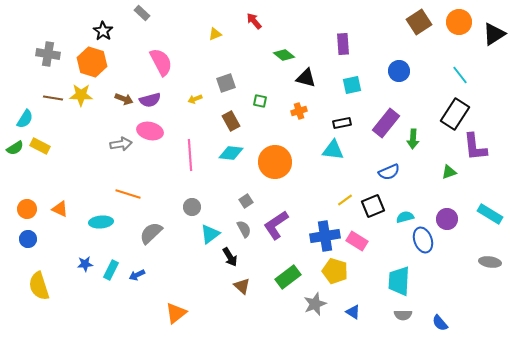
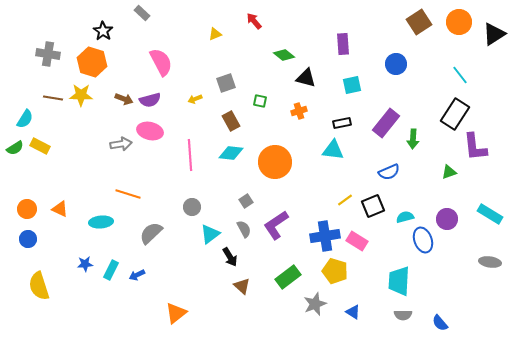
blue circle at (399, 71): moved 3 px left, 7 px up
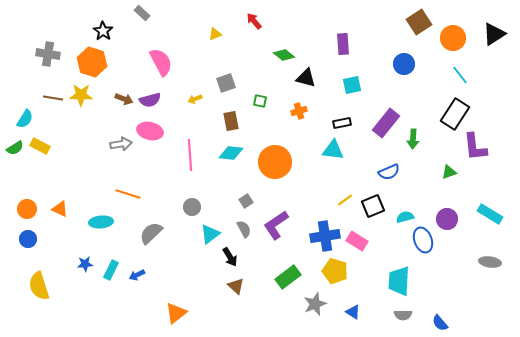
orange circle at (459, 22): moved 6 px left, 16 px down
blue circle at (396, 64): moved 8 px right
brown rectangle at (231, 121): rotated 18 degrees clockwise
brown triangle at (242, 286): moved 6 px left
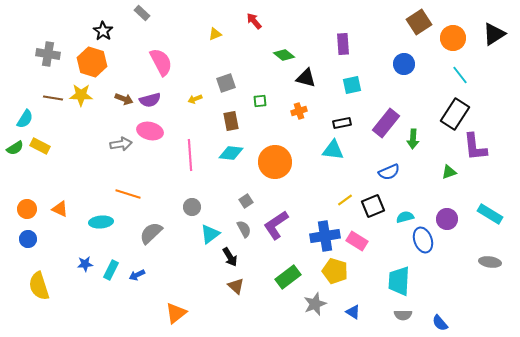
green square at (260, 101): rotated 16 degrees counterclockwise
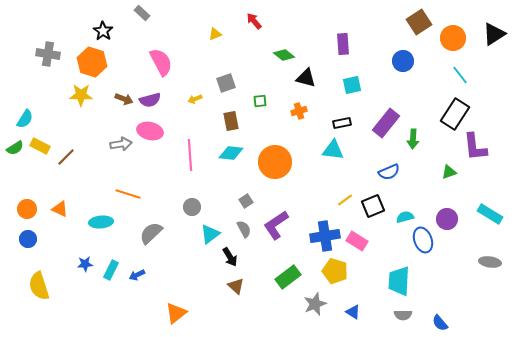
blue circle at (404, 64): moved 1 px left, 3 px up
brown line at (53, 98): moved 13 px right, 59 px down; rotated 54 degrees counterclockwise
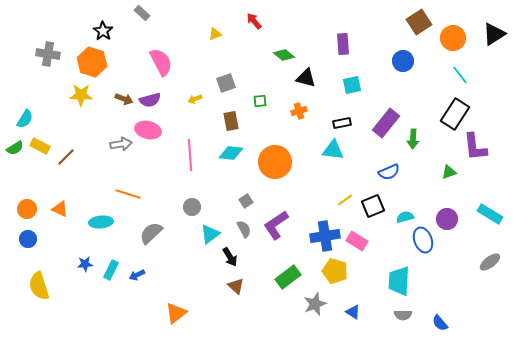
pink ellipse at (150, 131): moved 2 px left, 1 px up
gray ellipse at (490, 262): rotated 45 degrees counterclockwise
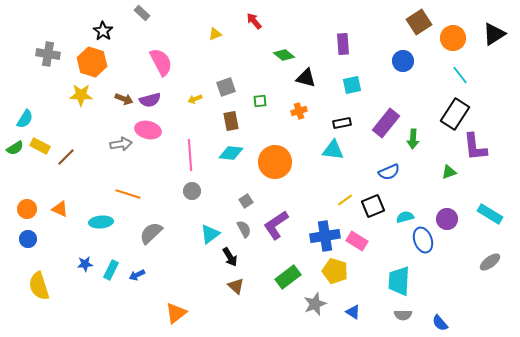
gray square at (226, 83): moved 4 px down
gray circle at (192, 207): moved 16 px up
